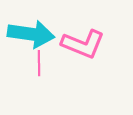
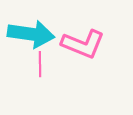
pink line: moved 1 px right, 1 px down
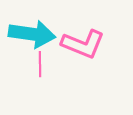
cyan arrow: moved 1 px right
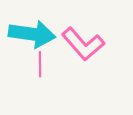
pink L-shape: rotated 27 degrees clockwise
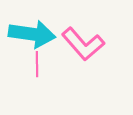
pink line: moved 3 px left
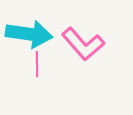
cyan arrow: moved 3 px left
